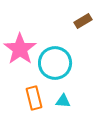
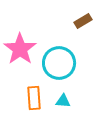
cyan circle: moved 4 px right
orange rectangle: rotated 10 degrees clockwise
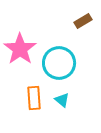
cyan triangle: moved 1 px left, 1 px up; rotated 35 degrees clockwise
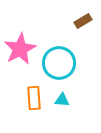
pink star: rotated 8 degrees clockwise
cyan triangle: rotated 35 degrees counterclockwise
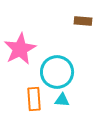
brown rectangle: rotated 36 degrees clockwise
cyan circle: moved 2 px left, 9 px down
orange rectangle: moved 1 px down
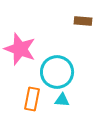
pink star: rotated 24 degrees counterclockwise
orange rectangle: moved 2 px left; rotated 15 degrees clockwise
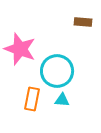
brown rectangle: moved 1 px down
cyan circle: moved 1 px up
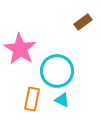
brown rectangle: rotated 42 degrees counterclockwise
pink star: rotated 12 degrees clockwise
cyan triangle: rotated 21 degrees clockwise
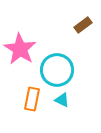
brown rectangle: moved 3 px down
cyan circle: moved 1 px up
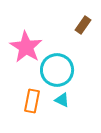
brown rectangle: rotated 18 degrees counterclockwise
pink star: moved 6 px right, 2 px up
orange rectangle: moved 2 px down
